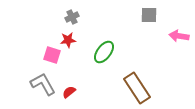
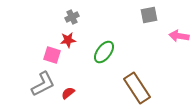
gray square: rotated 12 degrees counterclockwise
gray L-shape: rotated 92 degrees clockwise
red semicircle: moved 1 px left, 1 px down
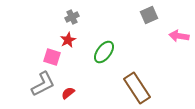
gray square: rotated 12 degrees counterclockwise
red star: rotated 21 degrees counterclockwise
pink square: moved 2 px down
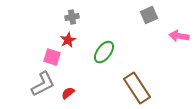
gray cross: rotated 16 degrees clockwise
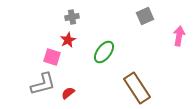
gray square: moved 4 px left, 1 px down
pink arrow: rotated 90 degrees clockwise
gray L-shape: rotated 12 degrees clockwise
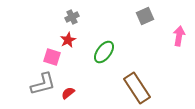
gray cross: rotated 16 degrees counterclockwise
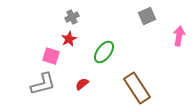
gray square: moved 2 px right
red star: moved 1 px right, 1 px up
pink square: moved 1 px left, 1 px up
red semicircle: moved 14 px right, 9 px up
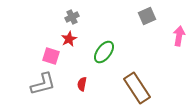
red semicircle: rotated 40 degrees counterclockwise
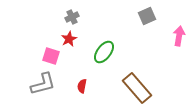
red semicircle: moved 2 px down
brown rectangle: rotated 8 degrees counterclockwise
